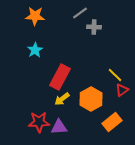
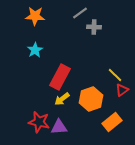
orange hexagon: rotated 10 degrees clockwise
red star: rotated 15 degrees clockwise
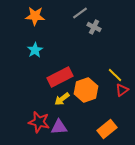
gray cross: rotated 24 degrees clockwise
red rectangle: rotated 35 degrees clockwise
orange hexagon: moved 5 px left, 9 px up
orange rectangle: moved 5 px left, 7 px down
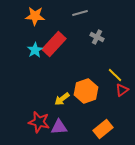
gray line: rotated 21 degrees clockwise
gray cross: moved 3 px right, 10 px down
red rectangle: moved 6 px left, 33 px up; rotated 20 degrees counterclockwise
orange hexagon: moved 1 px down
orange rectangle: moved 4 px left
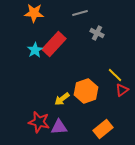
orange star: moved 1 px left, 3 px up
gray cross: moved 4 px up
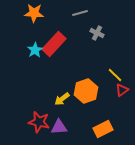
orange rectangle: rotated 12 degrees clockwise
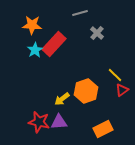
orange star: moved 2 px left, 12 px down
gray cross: rotated 16 degrees clockwise
purple triangle: moved 5 px up
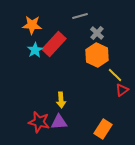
gray line: moved 3 px down
orange hexagon: moved 11 px right, 36 px up; rotated 15 degrees counterclockwise
yellow arrow: moved 1 px left, 1 px down; rotated 56 degrees counterclockwise
orange rectangle: rotated 30 degrees counterclockwise
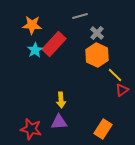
red star: moved 8 px left, 7 px down
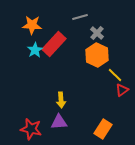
gray line: moved 1 px down
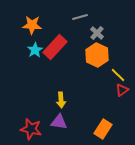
red rectangle: moved 1 px right, 3 px down
yellow line: moved 3 px right
purple triangle: rotated 12 degrees clockwise
